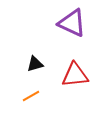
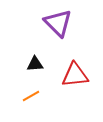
purple triangle: moved 14 px left; rotated 20 degrees clockwise
black triangle: rotated 12 degrees clockwise
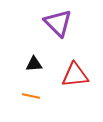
black triangle: moved 1 px left
orange line: rotated 42 degrees clockwise
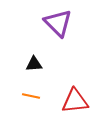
red triangle: moved 26 px down
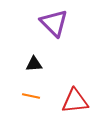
purple triangle: moved 4 px left
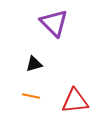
black triangle: rotated 12 degrees counterclockwise
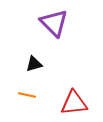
orange line: moved 4 px left, 1 px up
red triangle: moved 1 px left, 2 px down
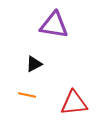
purple triangle: moved 2 px down; rotated 36 degrees counterclockwise
black triangle: rotated 12 degrees counterclockwise
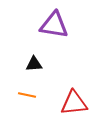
black triangle: rotated 24 degrees clockwise
